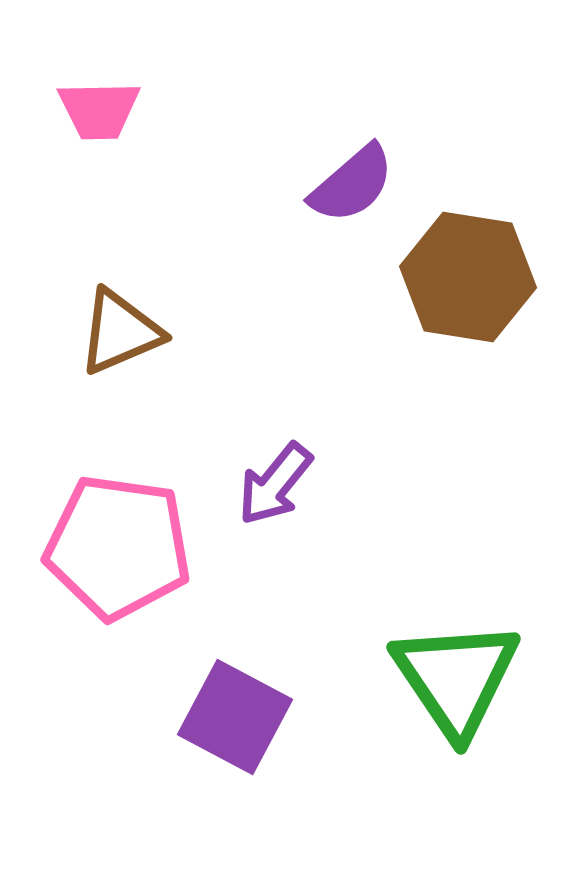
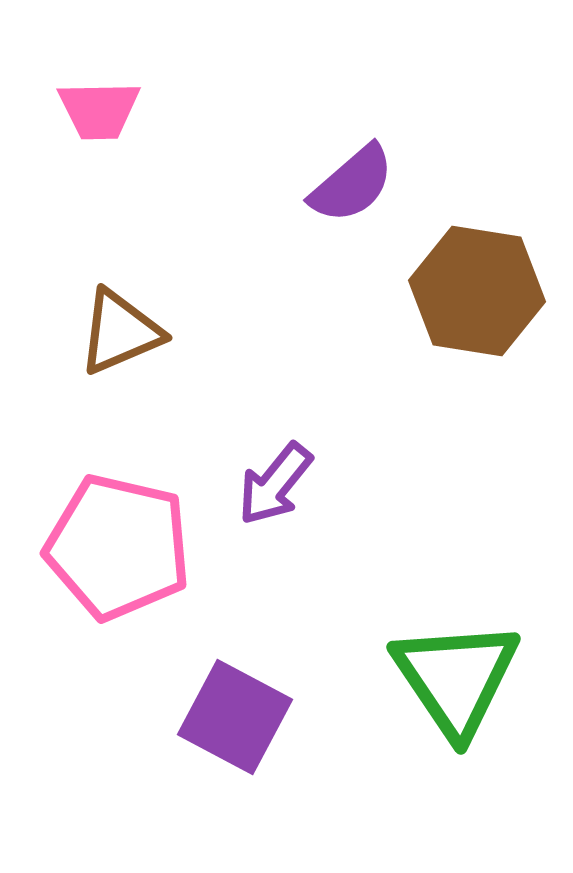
brown hexagon: moved 9 px right, 14 px down
pink pentagon: rotated 5 degrees clockwise
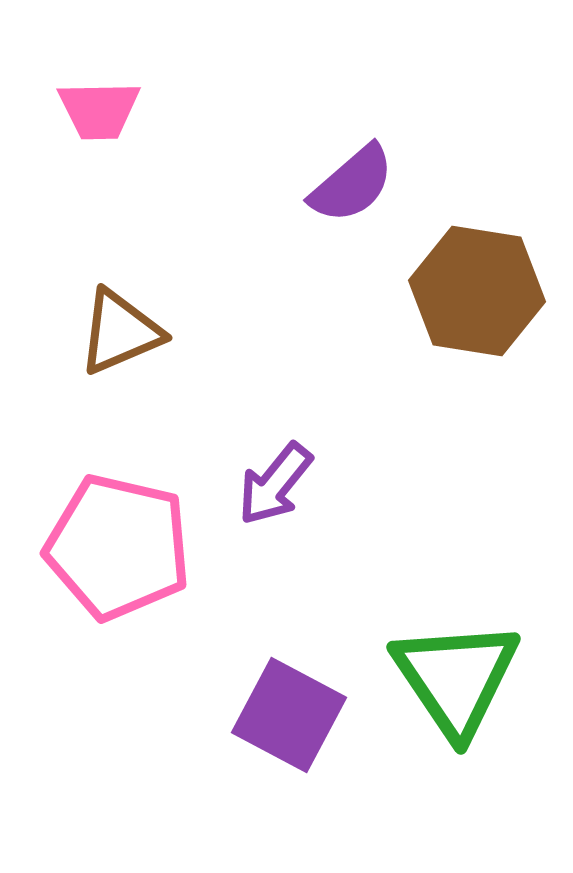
purple square: moved 54 px right, 2 px up
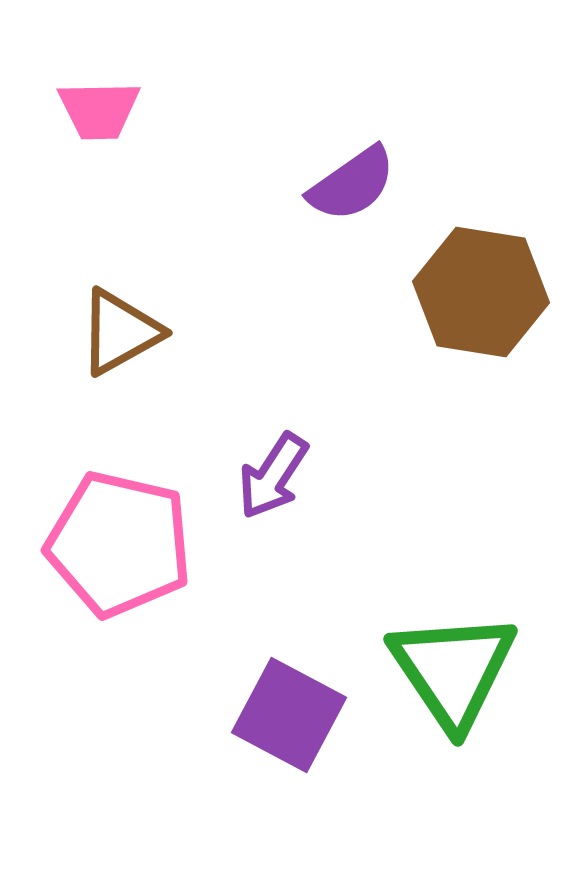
purple semicircle: rotated 6 degrees clockwise
brown hexagon: moved 4 px right, 1 px down
brown triangle: rotated 6 degrees counterclockwise
purple arrow: moved 2 px left, 8 px up; rotated 6 degrees counterclockwise
pink pentagon: moved 1 px right, 3 px up
green triangle: moved 3 px left, 8 px up
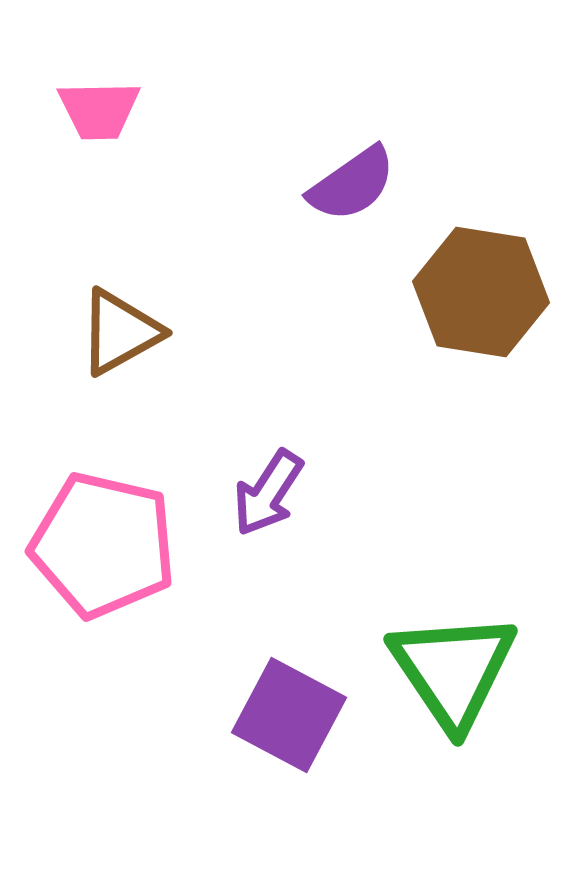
purple arrow: moved 5 px left, 17 px down
pink pentagon: moved 16 px left, 1 px down
